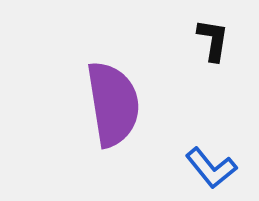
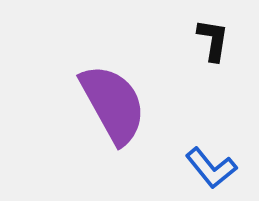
purple semicircle: rotated 20 degrees counterclockwise
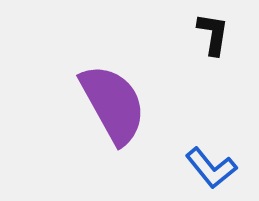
black L-shape: moved 6 px up
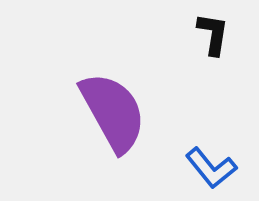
purple semicircle: moved 8 px down
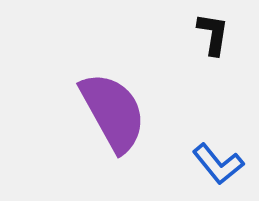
blue L-shape: moved 7 px right, 4 px up
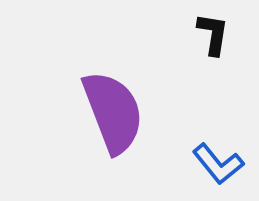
purple semicircle: rotated 8 degrees clockwise
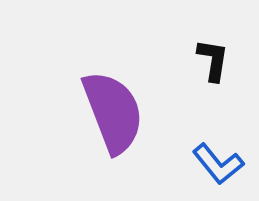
black L-shape: moved 26 px down
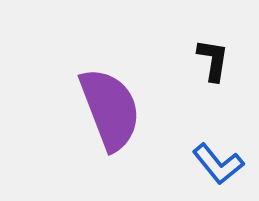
purple semicircle: moved 3 px left, 3 px up
